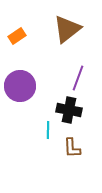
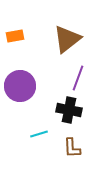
brown triangle: moved 10 px down
orange rectangle: moved 2 px left; rotated 24 degrees clockwise
cyan line: moved 9 px left, 4 px down; rotated 72 degrees clockwise
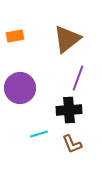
purple circle: moved 2 px down
black cross: rotated 15 degrees counterclockwise
brown L-shape: moved 4 px up; rotated 20 degrees counterclockwise
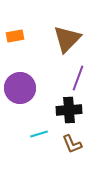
brown triangle: rotated 8 degrees counterclockwise
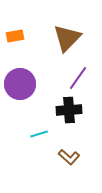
brown triangle: moved 1 px up
purple line: rotated 15 degrees clockwise
purple circle: moved 4 px up
brown L-shape: moved 3 px left, 13 px down; rotated 25 degrees counterclockwise
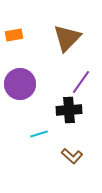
orange rectangle: moved 1 px left, 1 px up
purple line: moved 3 px right, 4 px down
brown L-shape: moved 3 px right, 1 px up
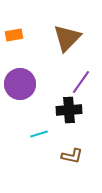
brown L-shape: rotated 30 degrees counterclockwise
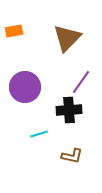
orange rectangle: moved 4 px up
purple circle: moved 5 px right, 3 px down
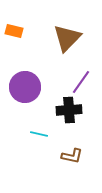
orange rectangle: rotated 24 degrees clockwise
cyan line: rotated 30 degrees clockwise
